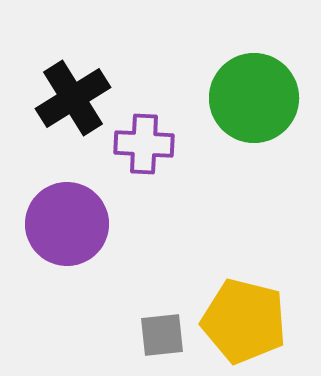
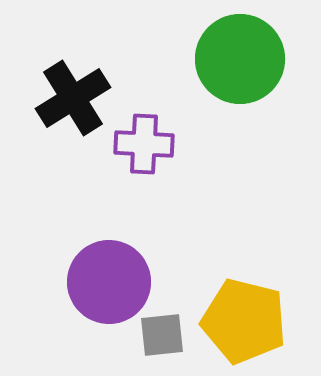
green circle: moved 14 px left, 39 px up
purple circle: moved 42 px right, 58 px down
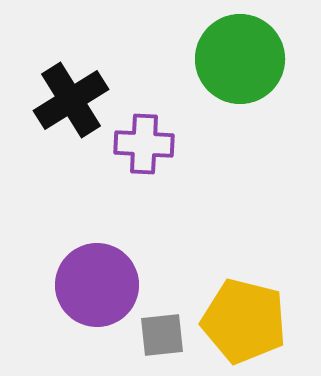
black cross: moved 2 px left, 2 px down
purple circle: moved 12 px left, 3 px down
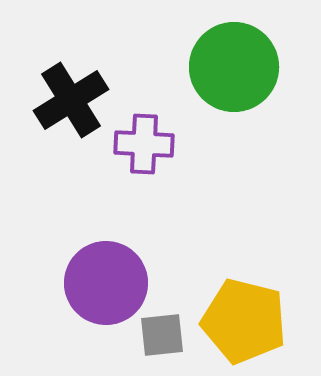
green circle: moved 6 px left, 8 px down
purple circle: moved 9 px right, 2 px up
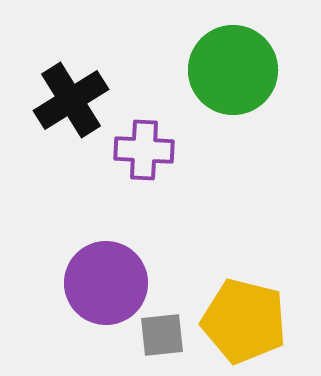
green circle: moved 1 px left, 3 px down
purple cross: moved 6 px down
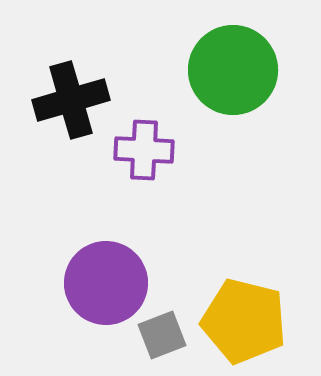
black cross: rotated 16 degrees clockwise
gray square: rotated 15 degrees counterclockwise
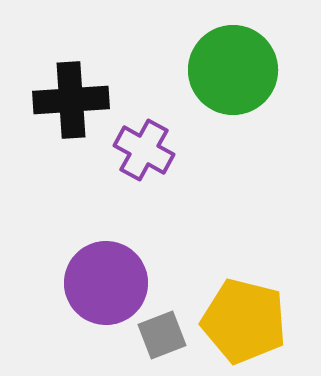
black cross: rotated 12 degrees clockwise
purple cross: rotated 26 degrees clockwise
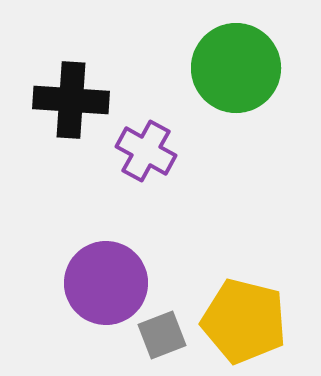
green circle: moved 3 px right, 2 px up
black cross: rotated 8 degrees clockwise
purple cross: moved 2 px right, 1 px down
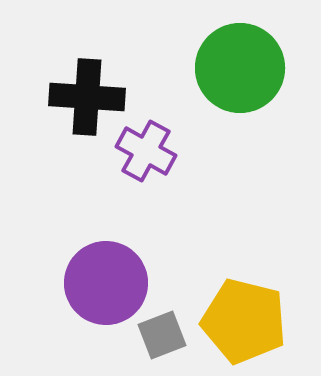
green circle: moved 4 px right
black cross: moved 16 px right, 3 px up
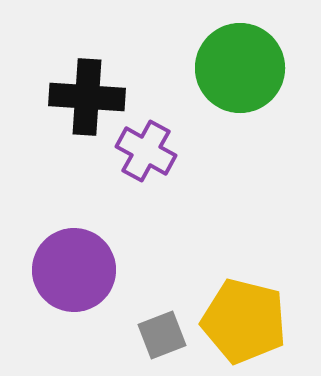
purple circle: moved 32 px left, 13 px up
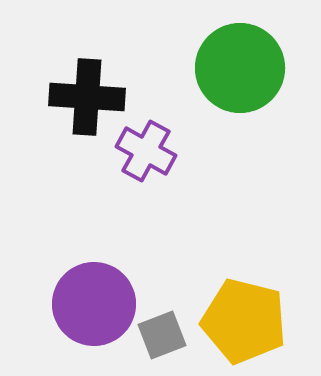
purple circle: moved 20 px right, 34 px down
